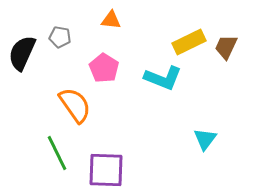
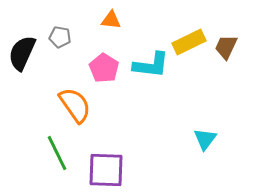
cyan L-shape: moved 12 px left, 13 px up; rotated 15 degrees counterclockwise
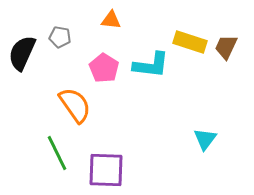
yellow rectangle: moved 1 px right; rotated 44 degrees clockwise
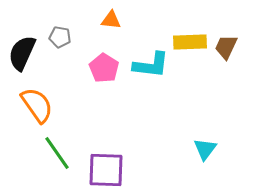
yellow rectangle: rotated 20 degrees counterclockwise
orange semicircle: moved 38 px left
cyan triangle: moved 10 px down
green line: rotated 9 degrees counterclockwise
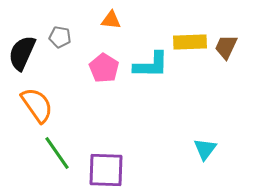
cyan L-shape: rotated 6 degrees counterclockwise
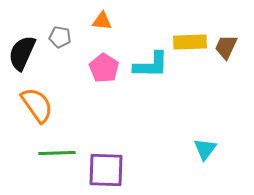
orange triangle: moved 9 px left, 1 px down
green line: rotated 57 degrees counterclockwise
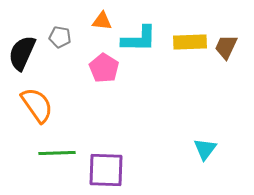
cyan L-shape: moved 12 px left, 26 px up
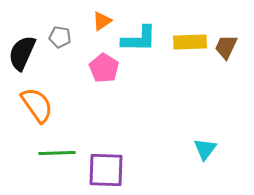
orange triangle: rotated 40 degrees counterclockwise
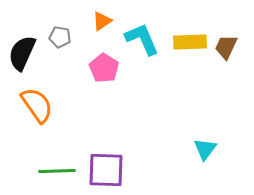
cyan L-shape: moved 3 px right; rotated 114 degrees counterclockwise
green line: moved 18 px down
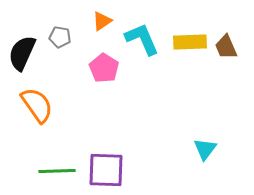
brown trapezoid: rotated 48 degrees counterclockwise
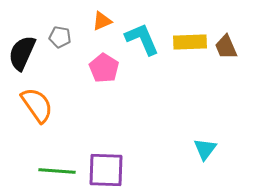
orange triangle: rotated 10 degrees clockwise
green line: rotated 6 degrees clockwise
